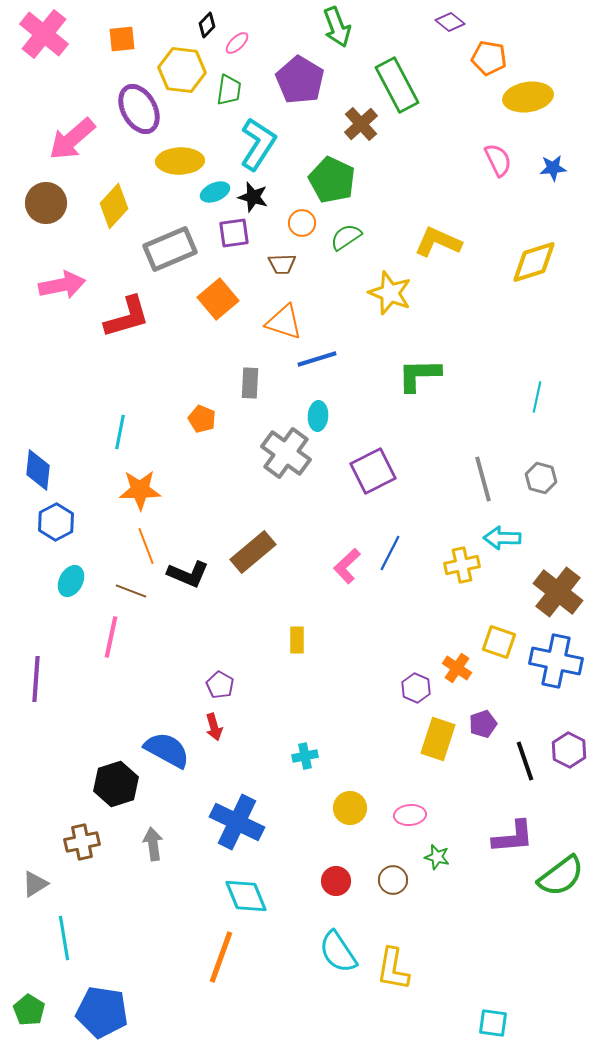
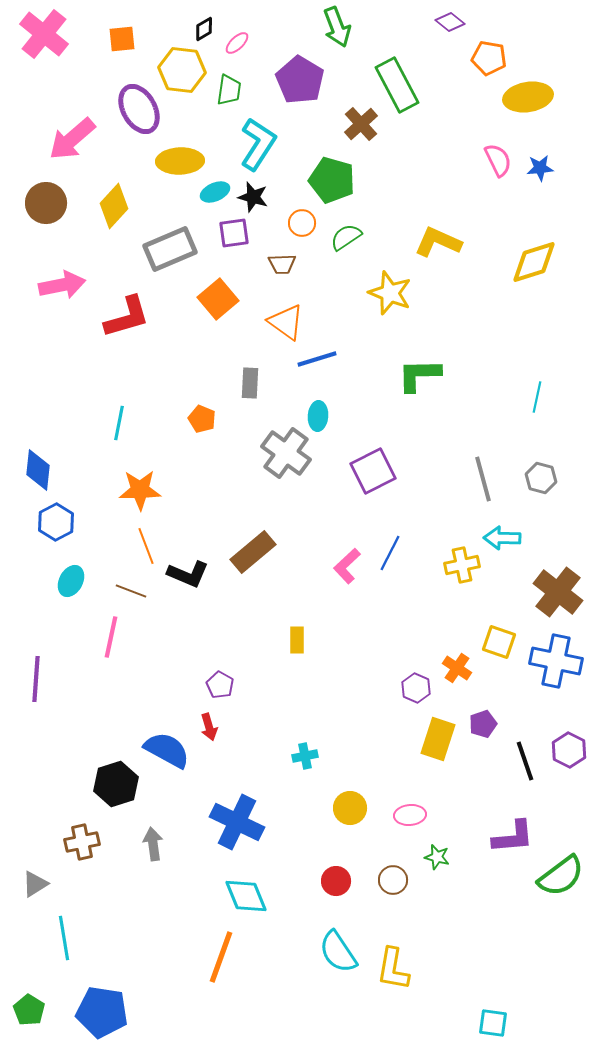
black diamond at (207, 25): moved 3 px left, 4 px down; rotated 15 degrees clockwise
blue star at (553, 168): moved 13 px left
green pentagon at (332, 180): rotated 9 degrees counterclockwise
orange triangle at (284, 322): moved 2 px right; rotated 18 degrees clockwise
cyan line at (120, 432): moved 1 px left, 9 px up
red arrow at (214, 727): moved 5 px left
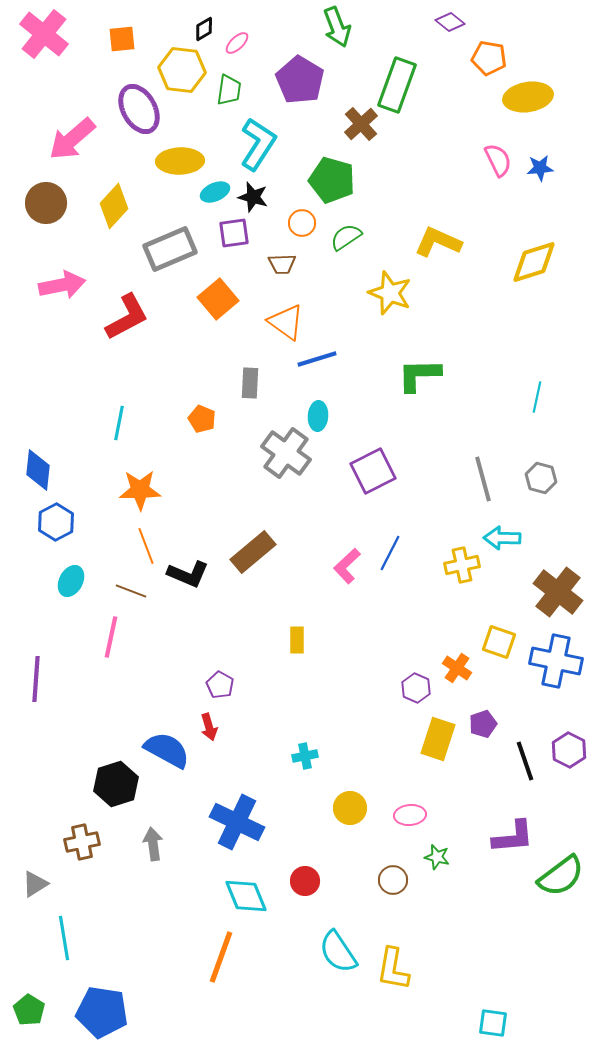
green rectangle at (397, 85): rotated 48 degrees clockwise
red L-shape at (127, 317): rotated 12 degrees counterclockwise
red circle at (336, 881): moved 31 px left
